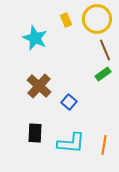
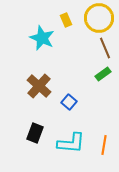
yellow circle: moved 2 px right, 1 px up
cyan star: moved 7 px right
brown line: moved 2 px up
black rectangle: rotated 18 degrees clockwise
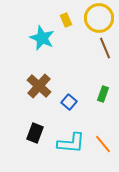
green rectangle: moved 20 px down; rotated 35 degrees counterclockwise
orange line: moved 1 px left, 1 px up; rotated 48 degrees counterclockwise
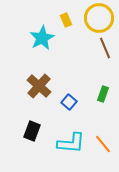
cyan star: rotated 20 degrees clockwise
black rectangle: moved 3 px left, 2 px up
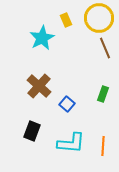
blue square: moved 2 px left, 2 px down
orange line: moved 2 px down; rotated 42 degrees clockwise
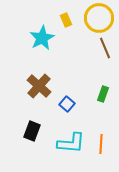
orange line: moved 2 px left, 2 px up
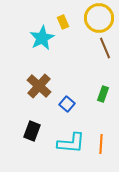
yellow rectangle: moved 3 px left, 2 px down
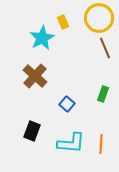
brown cross: moved 4 px left, 10 px up
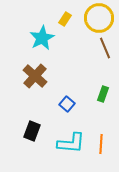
yellow rectangle: moved 2 px right, 3 px up; rotated 56 degrees clockwise
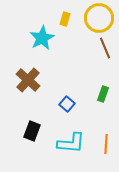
yellow rectangle: rotated 16 degrees counterclockwise
brown cross: moved 7 px left, 4 px down
orange line: moved 5 px right
